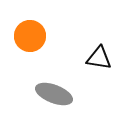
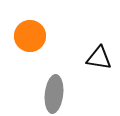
gray ellipse: rotated 75 degrees clockwise
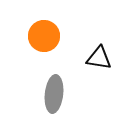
orange circle: moved 14 px right
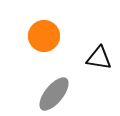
gray ellipse: rotated 33 degrees clockwise
